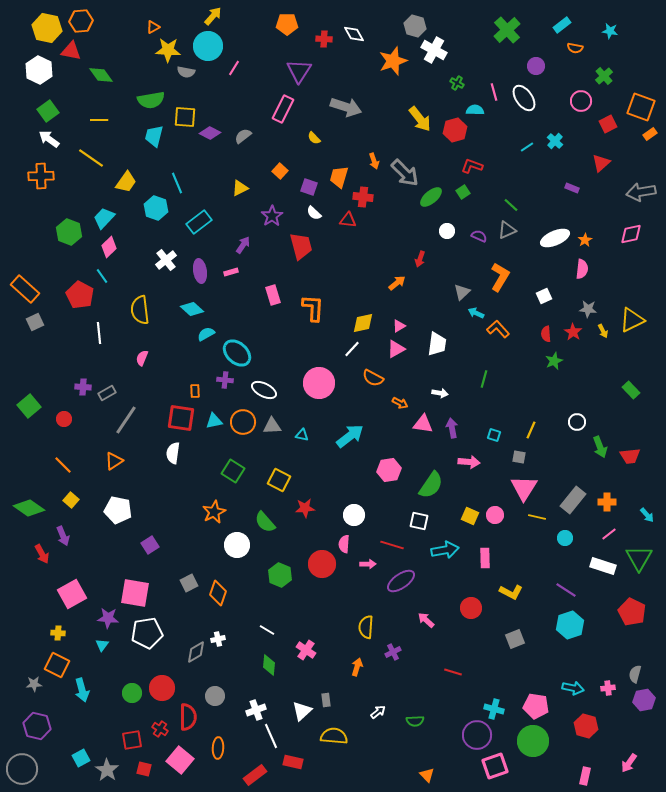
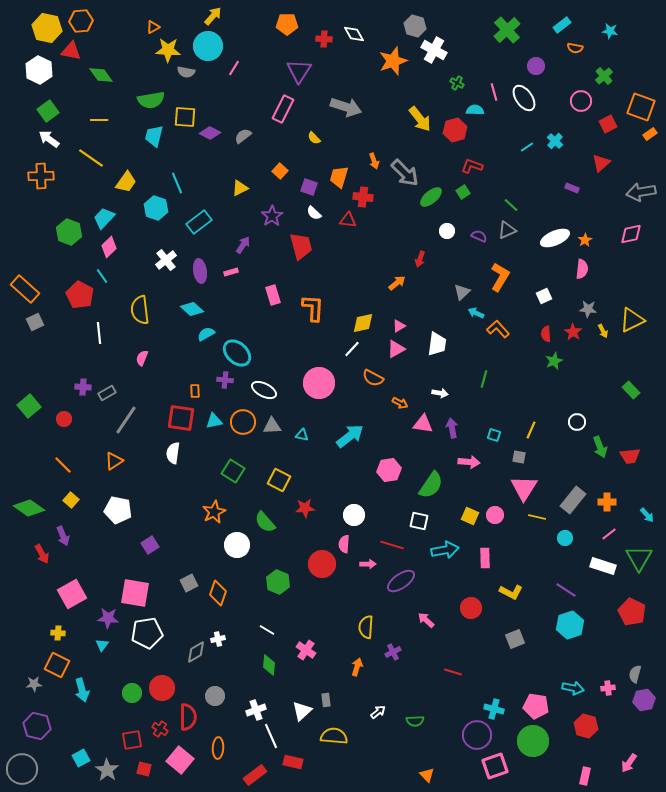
green hexagon at (280, 575): moved 2 px left, 7 px down
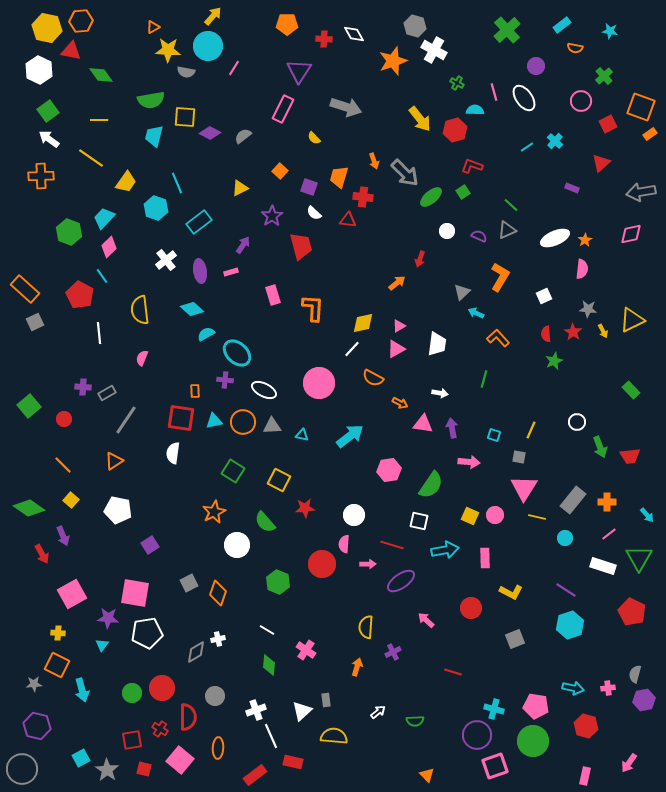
orange L-shape at (498, 329): moved 9 px down
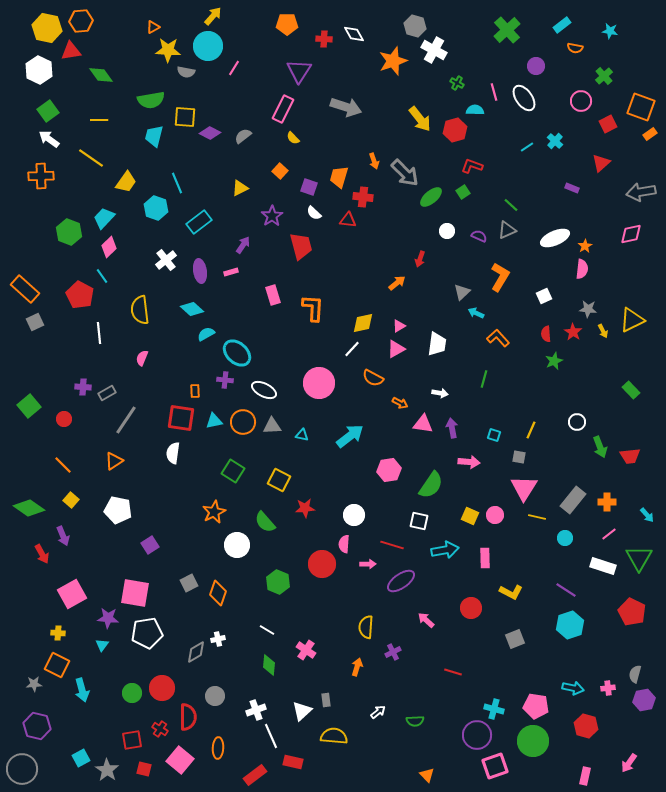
red triangle at (71, 51): rotated 20 degrees counterclockwise
yellow semicircle at (314, 138): moved 21 px left
orange star at (585, 240): moved 6 px down
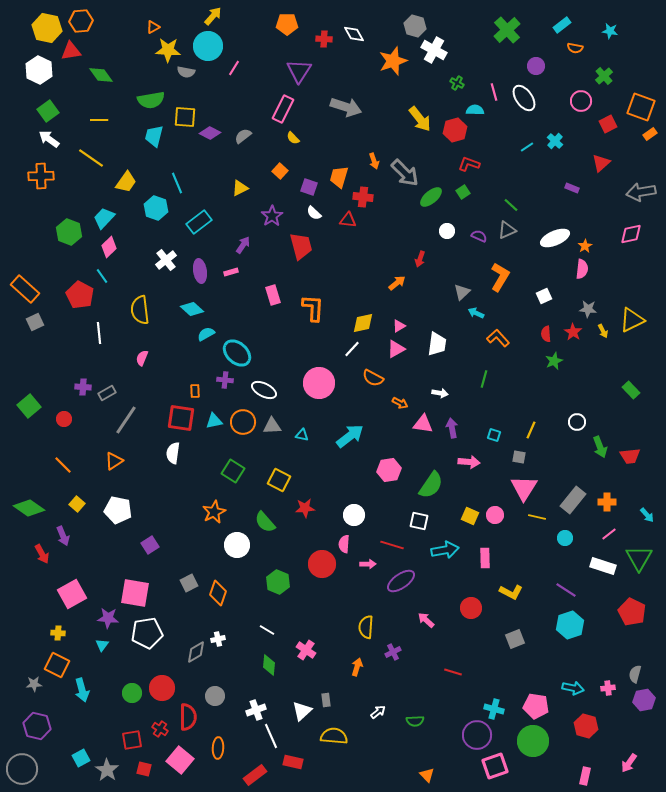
red L-shape at (472, 166): moved 3 px left, 2 px up
yellow square at (71, 500): moved 6 px right, 4 px down
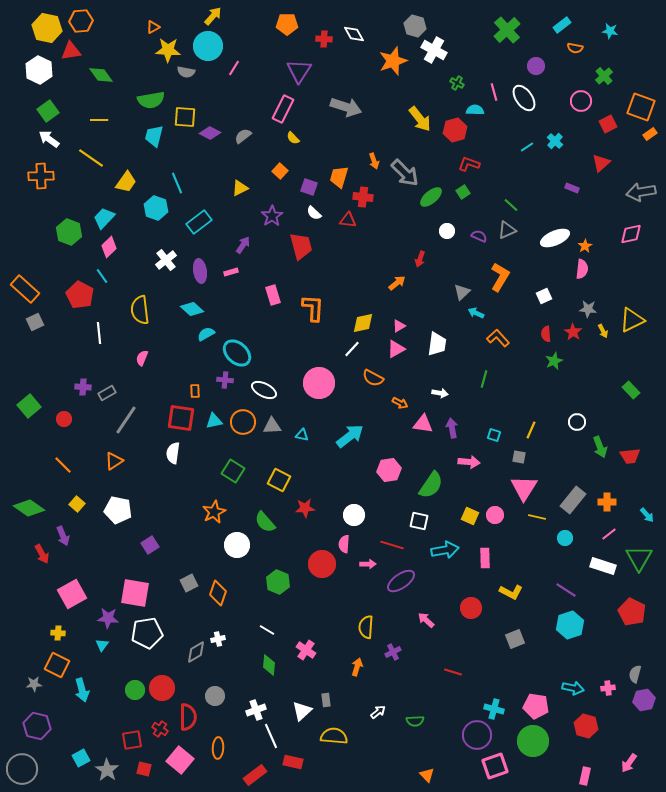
green circle at (132, 693): moved 3 px right, 3 px up
